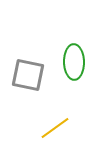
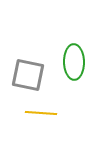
yellow line: moved 14 px left, 15 px up; rotated 40 degrees clockwise
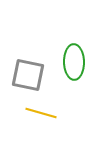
yellow line: rotated 12 degrees clockwise
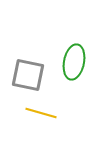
green ellipse: rotated 12 degrees clockwise
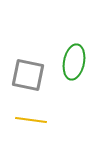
yellow line: moved 10 px left, 7 px down; rotated 8 degrees counterclockwise
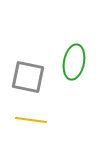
gray square: moved 2 px down
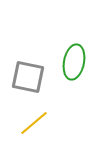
yellow line: moved 3 px right, 3 px down; rotated 48 degrees counterclockwise
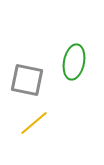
gray square: moved 1 px left, 3 px down
